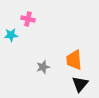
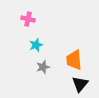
cyan star: moved 25 px right, 10 px down; rotated 16 degrees counterclockwise
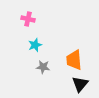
cyan star: moved 1 px left
gray star: rotated 24 degrees clockwise
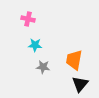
cyan star: rotated 24 degrees clockwise
orange trapezoid: rotated 15 degrees clockwise
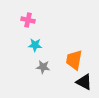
pink cross: moved 1 px down
black triangle: moved 4 px right, 2 px up; rotated 42 degrees counterclockwise
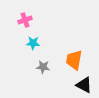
pink cross: moved 3 px left; rotated 32 degrees counterclockwise
cyan star: moved 2 px left, 2 px up
black triangle: moved 3 px down
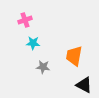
orange trapezoid: moved 4 px up
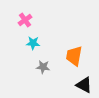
pink cross: rotated 16 degrees counterclockwise
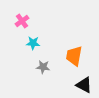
pink cross: moved 3 px left, 1 px down
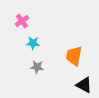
gray star: moved 6 px left
